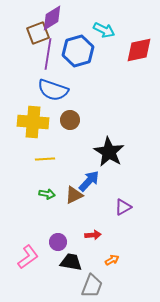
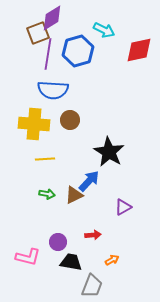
blue semicircle: rotated 16 degrees counterclockwise
yellow cross: moved 1 px right, 2 px down
pink L-shape: rotated 50 degrees clockwise
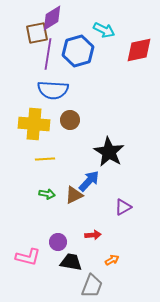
brown square: moved 1 px left; rotated 10 degrees clockwise
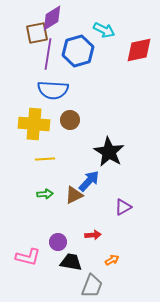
green arrow: moved 2 px left; rotated 14 degrees counterclockwise
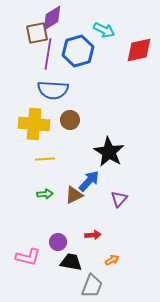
purple triangle: moved 4 px left, 8 px up; rotated 18 degrees counterclockwise
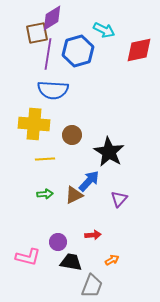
brown circle: moved 2 px right, 15 px down
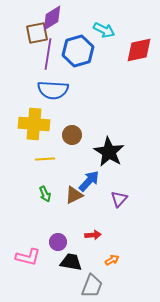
green arrow: rotated 70 degrees clockwise
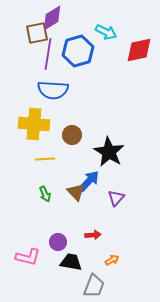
cyan arrow: moved 2 px right, 2 px down
brown triangle: moved 2 px right, 3 px up; rotated 48 degrees counterclockwise
purple triangle: moved 3 px left, 1 px up
gray trapezoid: moved 2 px right
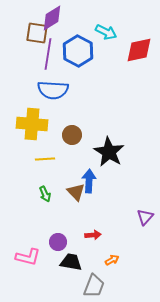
brown square: rotated 20 degrees clockwise
blue hexagon: rotated 16 degrees counterclockwise
yellow cross: moved 2 px left
blue arrow: rotated 40 degrees counterclockwise
purple triangle: moved 29 px right, 19 px down
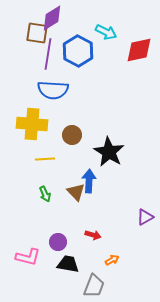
purple triangle: rotated 18 degrees clockwise
red arrow: rotated 21 degrees clockwise
black trapezoid: moved 3 px left, 2 px down
